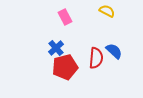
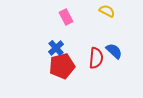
pink rectangle: moved 1 px right
red pentagon: moved 3 px left, 1 px up
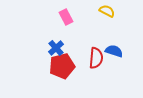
blue semicircle: rotated 24 degrees counterclockwise
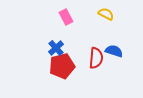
yellow semicircle: moved 1 px left, 3 px down
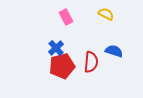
red semicircle: moved 5 px left, 4 px down
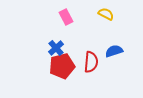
blue semicircle: rotated 36 degrees counterclockwise
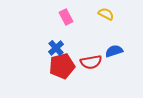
red semicircle: rotated 75 degrees clockwise
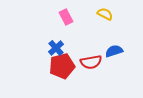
yellow semicircle: moved 1 px left
